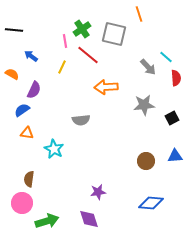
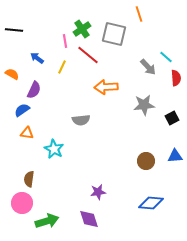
blue arrow: moved 6 px right, 2 px down
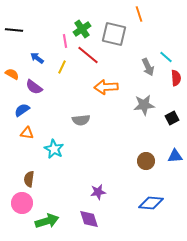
gray arrow: rotated 18 degrees clockwise
purple semicircle: moved 3 px up; rotated 102 degrees clockwise
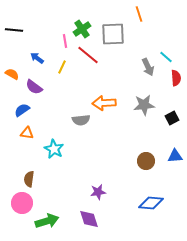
gray square: moved 1 px left; rotated 15 degrees counterclockwise
orange arrow: moved 2 px left, 16 px down
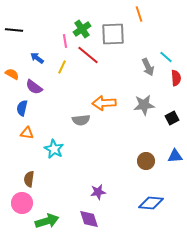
blue semicircle: moved 2 px up; rotated 42 degrees counterclockwise
